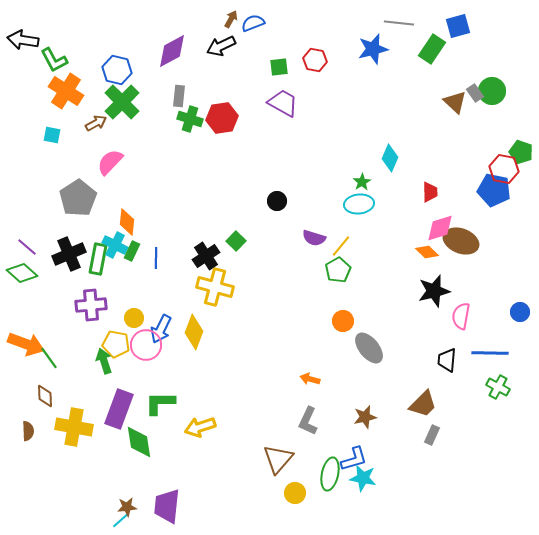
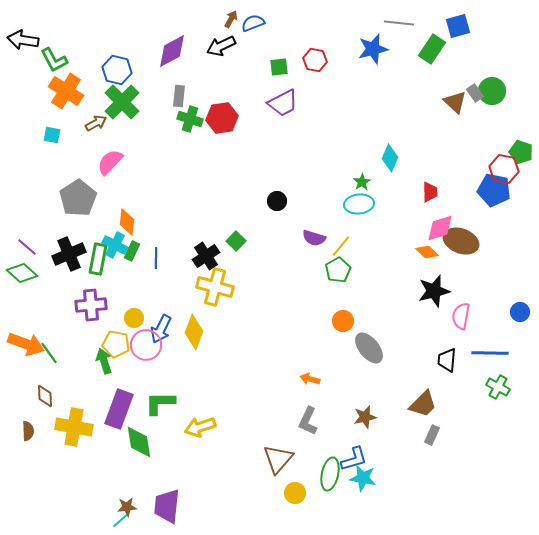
purple trapezoid at (283, 103): rotated 124 degrees clockwise
green line at (49, 358): moved 5 px up
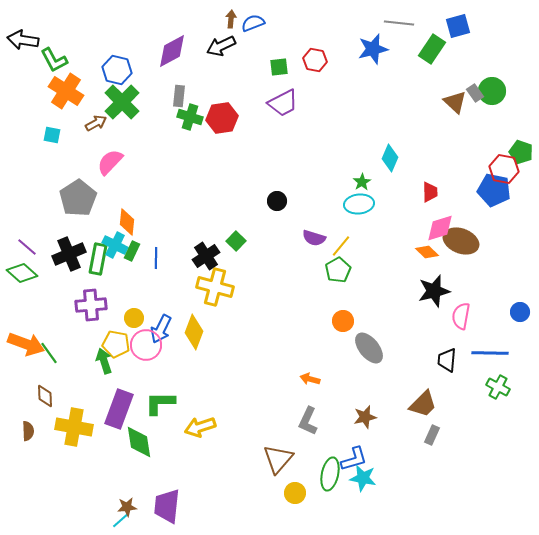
brown arrow at (231, 19): rotated 24 degrees counterclockwise
green cross at (190, 119): moved 2 px up
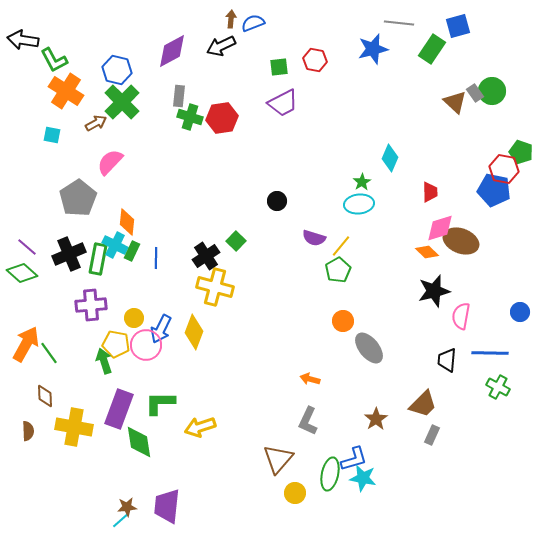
orange arrow at (26, 344): rotated 81 degrees counterclockwise
brown star at (365, 417): moved 11 px right, 2 px down; rotated 20 degrees counterclockwise
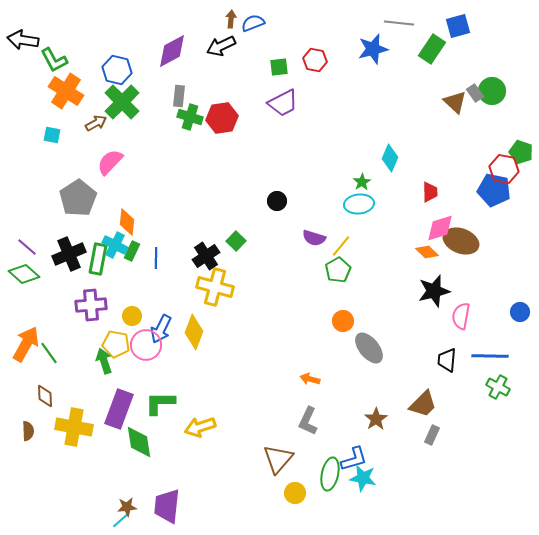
green diamond at (22, 273): moved 2 px right, 1 px down
yellow circle at (134, 318): moved 2 px left, 2 px up
blue line at (490, 353): moved 3 px down
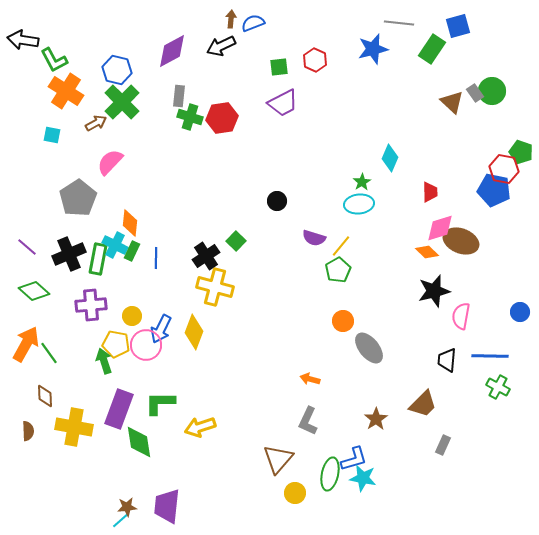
red hexagon at (315, 60): rotated 15 degrees clockwise
brown triangle at (455, 102): moved 3 px left
orange diamond at (127, 222): moved 3 px right, 1 px down
green diamond at (24, 274): moved 10 px right, 17 px down
gray rectangle at (432, 435): moved 11 px right, 10 px down
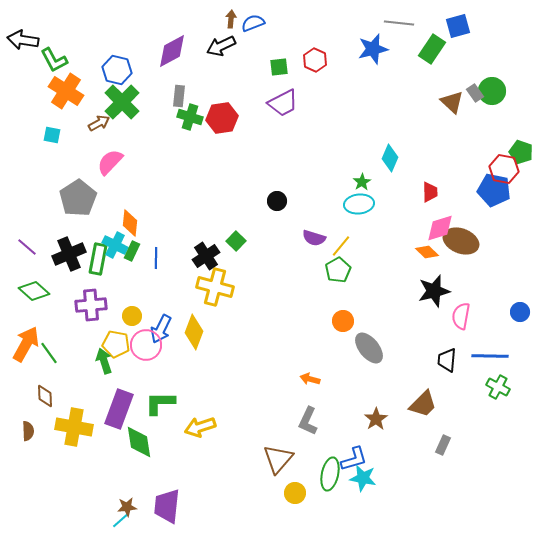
brown arrow at (96, 123): moved 3 px right
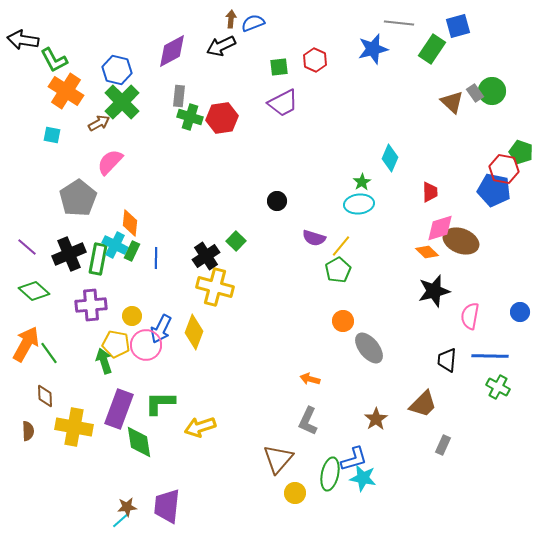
pink semicircle at (461, 316): moved 9 px right
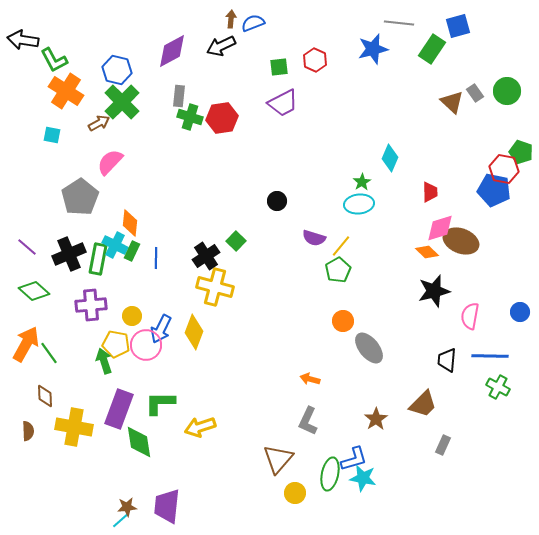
green circle at (492, 91): moved 15 px right
gray pentagon at (78, 198): moved 2 px right, 1 px up
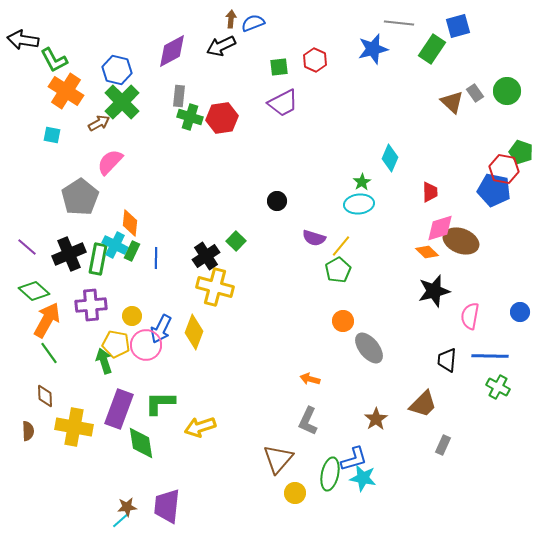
orange arrow at (26, 344): moved 21 px right, 24 px up
green diamond at (139, 442): moved 2 px right, 1 px down
